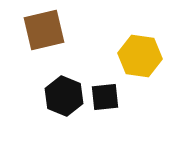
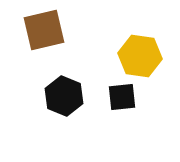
black square: moved 17 px right
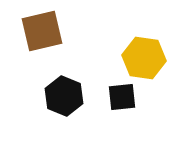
brown square: moved 2 px left, 1 px down
yellow hexagon: moved 4 px right, 2 px down
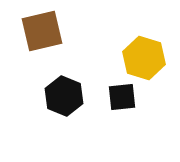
yellow hexagon: rotated 9 degrees clockwise
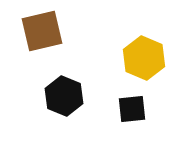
yellow hexagon: rotated 6 degrees clockwise
black square: moved 10 px right, 12 px down
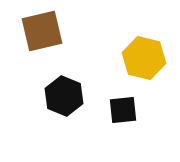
yellow hexagon: rotated 9 degrees counterclockwise
black square: moved 9 px left, 1 px down
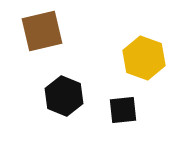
yellow hexagon: rotated 6 degrees clockwise
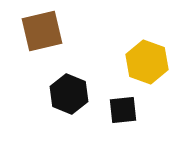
yellow hexagon: moved 3 px right, 4 px down
black hexagon: moved 5 px right, 2 px up
